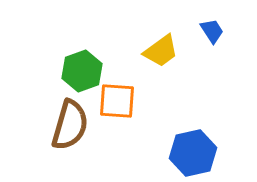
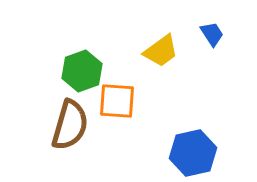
blue trapezoid: moved 3 px down
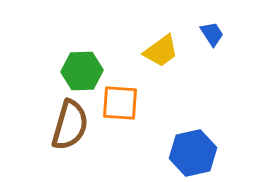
green hexagon: rotated 18 degrees clockwise
orange square: moved 3 px right, 2 px down
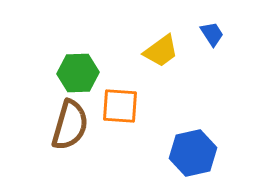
green hexagon: moved 4 px left, 2 px down
orange square: moved 3 px down
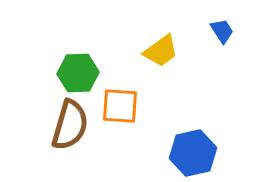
blue trapezoid: moved 10 px right, 3 px up
